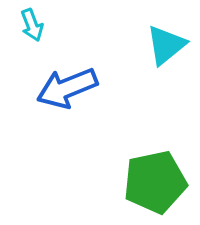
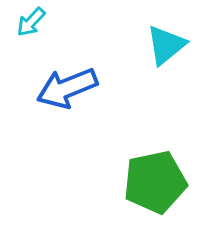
cyan arrow: moved 1 px left, 3 px up; rotated 64 degrees clockwise
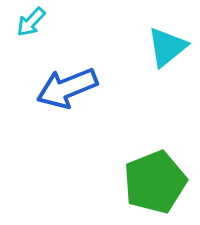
cyan triangle: moved 1 px right, 2 px down
green pentagon: rotated 10 degrees counterclockwise
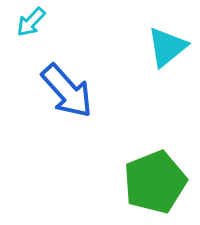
blue arrow: moved 3 px down; rotated 110 degrees counterclockwise
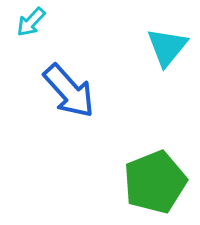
cyan triangle: rotated 12 degrees counterclockwise
blue arrow: moved 2 px right
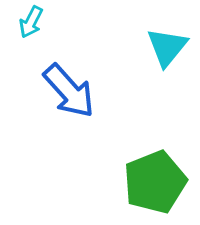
cyan arrow: rotated 16 degrees counterclockwise
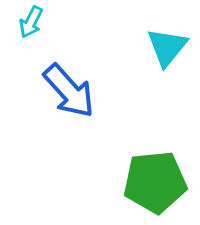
green pentagon: rotated 16 degrees clockwise
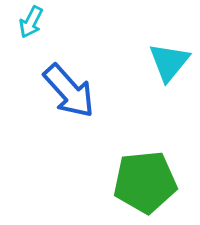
cyan triangle: moved 2 px right, 15 px down
green pentagon: moved 10 px left
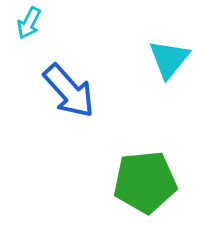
cyan arrow: moved 2 px left, 1 px down
cyan triangle: moved 3 px up
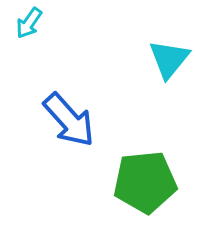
cyan arrow: rotated 8 degrees clockwise
blue arrow: moved 29 px down
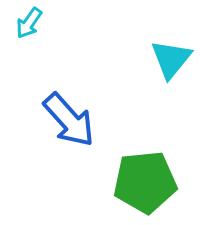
cyan triangle: moved 2 px right
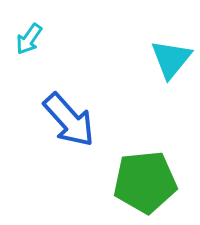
cyan arrow: moved 16 px down
